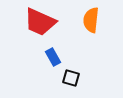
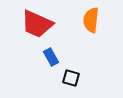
red trapezoid: moved 3 px left, 2 px down
blue rectangle: moved 2 px left
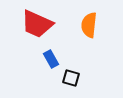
orange semicircle: moved 2 px left, 5 px down
blue rectangle: moved 2 px down
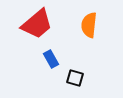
red trapezoid: rotated 64 degrees counterclockwise
black square: moved 4 px right
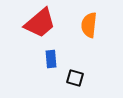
red trapezoid: moved 3 px right, 1 px up
blue rectangle: rotated 24 degrees clockwise
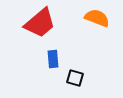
orange semicircle: moved 8 px right, 7 px up; rotated 105 degrees clockwise
blue rectangle: moved 2 px right
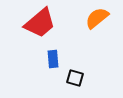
orange semicircle: rotated 60 degrees counterclockwise
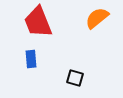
red trapezoid: moved 2 px left, 1 px up; rotated 108 degrees clockwise
blue rectangle: moved 22 px left
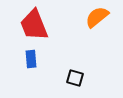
orange semicircle: moved 1 px up
red trapezoid: moved 4 px left, 3 px down
